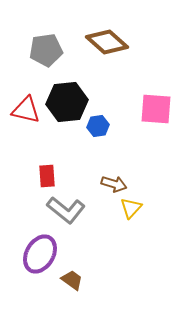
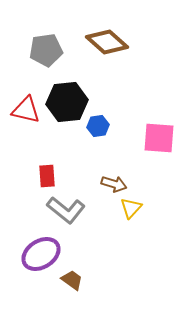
pink square: moved 3 px right, 29 px down
purple ellipse: moved 1 px right; rotated 27 degrees clockwise
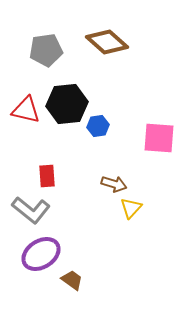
black hexagon: moved 2 px down
gray L-shape: moved 35 px left
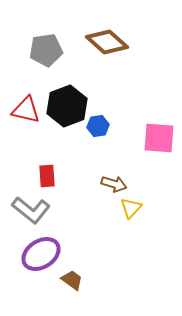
black hexagon: moved 2 px down; rotated 15 degrees counterclockwise
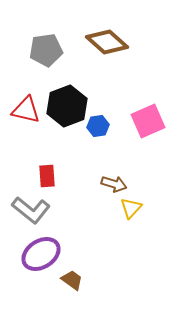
pink square: moved 11 px left, 17 px up; rotated 28 degrees counterclockwise
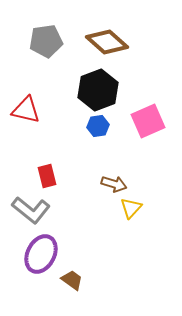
gray pentagon: moved 9 px up
black hexagon: moved 31 px right, 16 px up
red rectangle: rotated 10 degrees counterclockwise
purple ellipse: rotated 30 degrees counterclockwise
